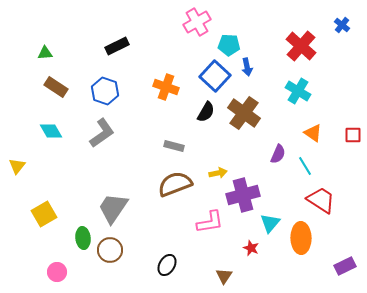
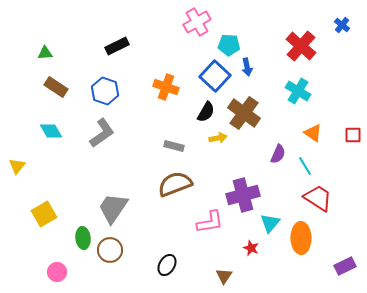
yellow arrow: moved 35 px up
red trapezoid: moved 3 px left, 2 px up
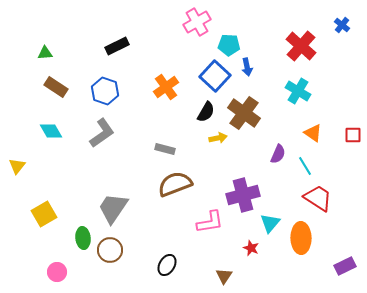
orange cross: rotated 35 degrees clockwise
gray rectangle: moved 9 px left, 3 px down
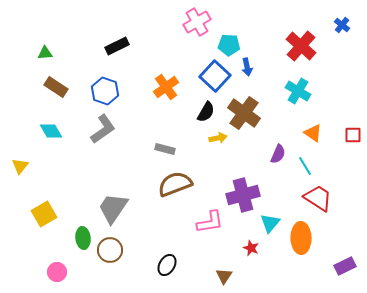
gray L-shape: moved 1 px right, 4 px up
yellow triangle: moved 3 px right
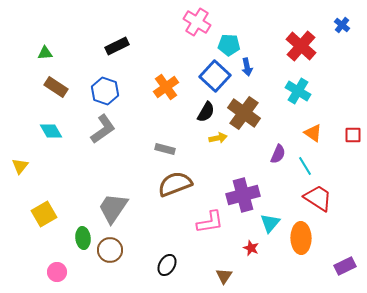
pink cross: rotated 28 degrees counterclockwise
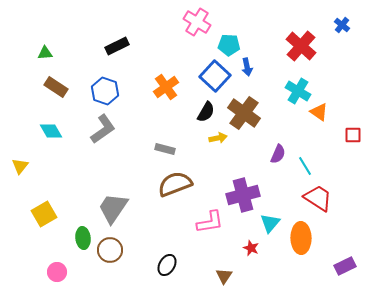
orange triangle: moved 6 px right, 21 px up
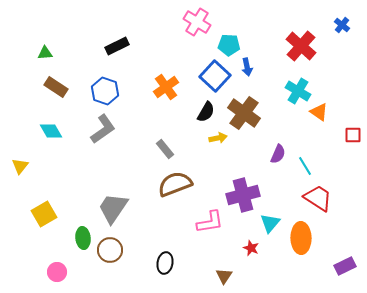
gray rectangle: rotated 36 degrees clockwise
black ellipse: moved 2 px left, 2 px up; rotated 20 degrees counterclockwise
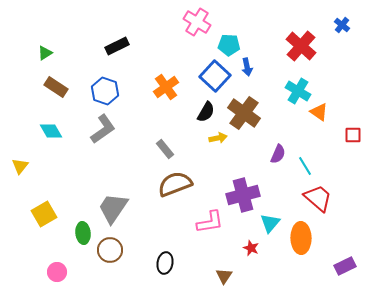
green triangle: rotated 28 degrees counterclockwise
red trapezoid: rotated 8 degrees clockwise
green ellipse: moved 5 px up
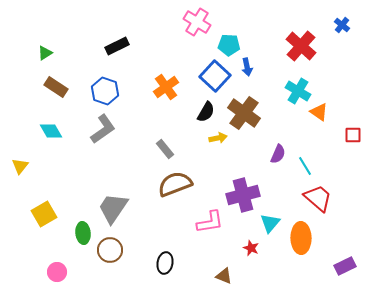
brown triangle: rotated 42 degrees counterclockwise
